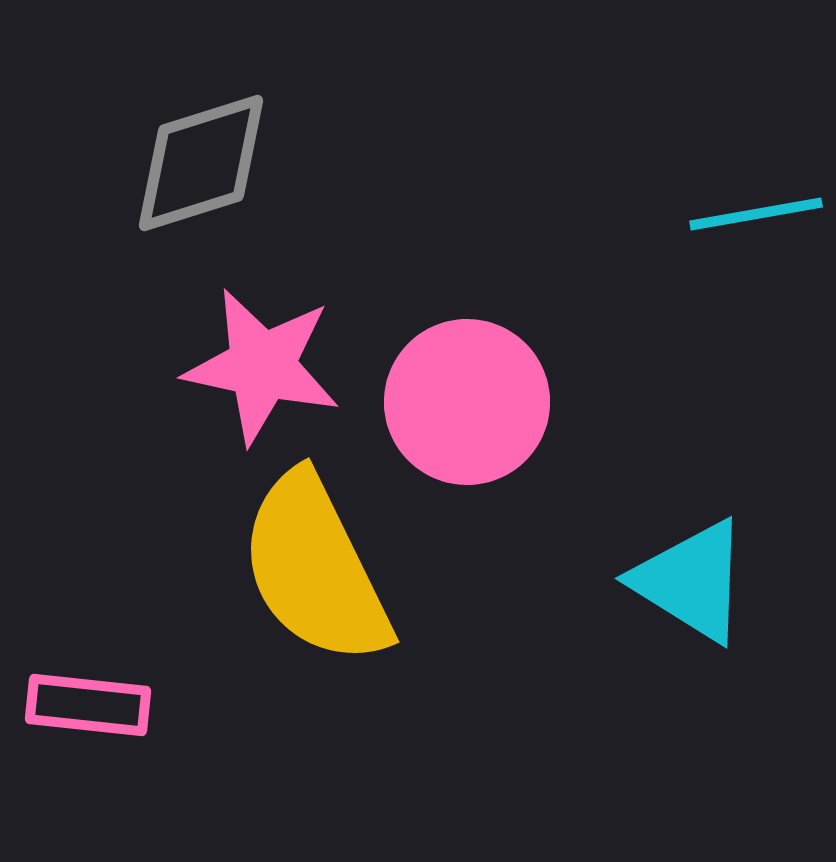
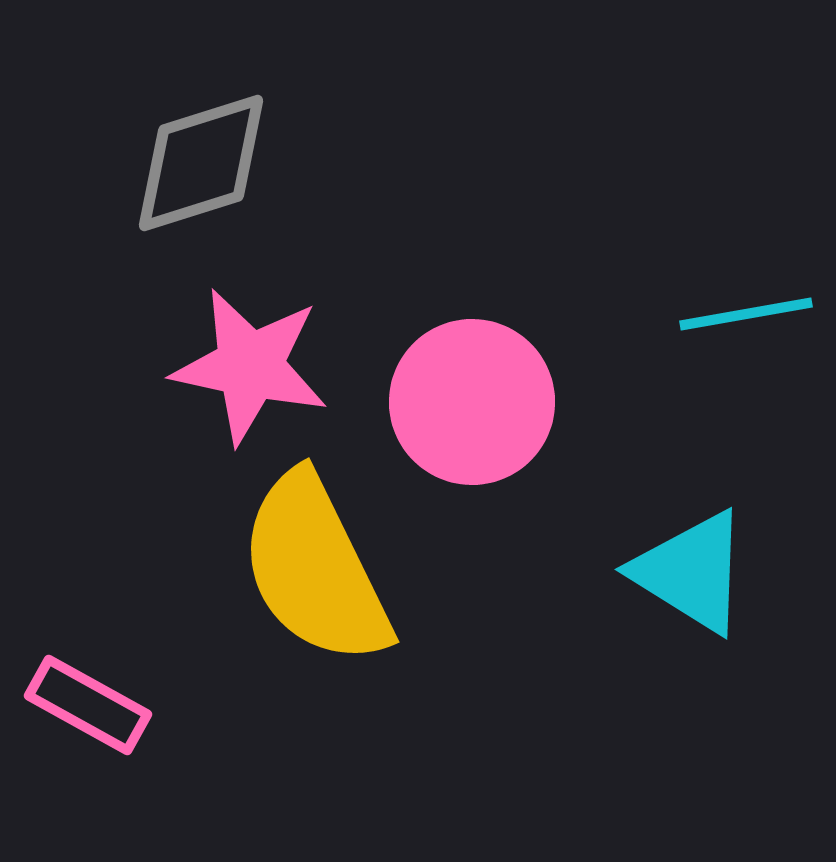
cyan line: moved 10 px left, 100 px down
pink star: moved 12 px left
pink circle: moved 5 px right
cyan triangle: moved 9 px up
pink rectangle: rotated 23 degrees clockwise
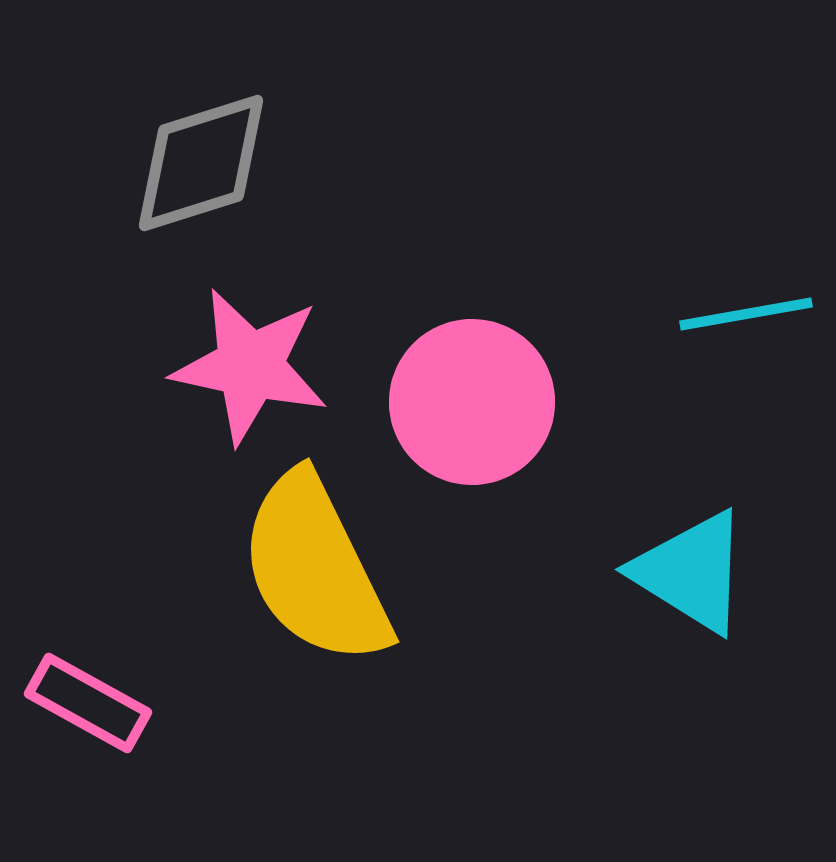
pink rectangle: moved 2 px up
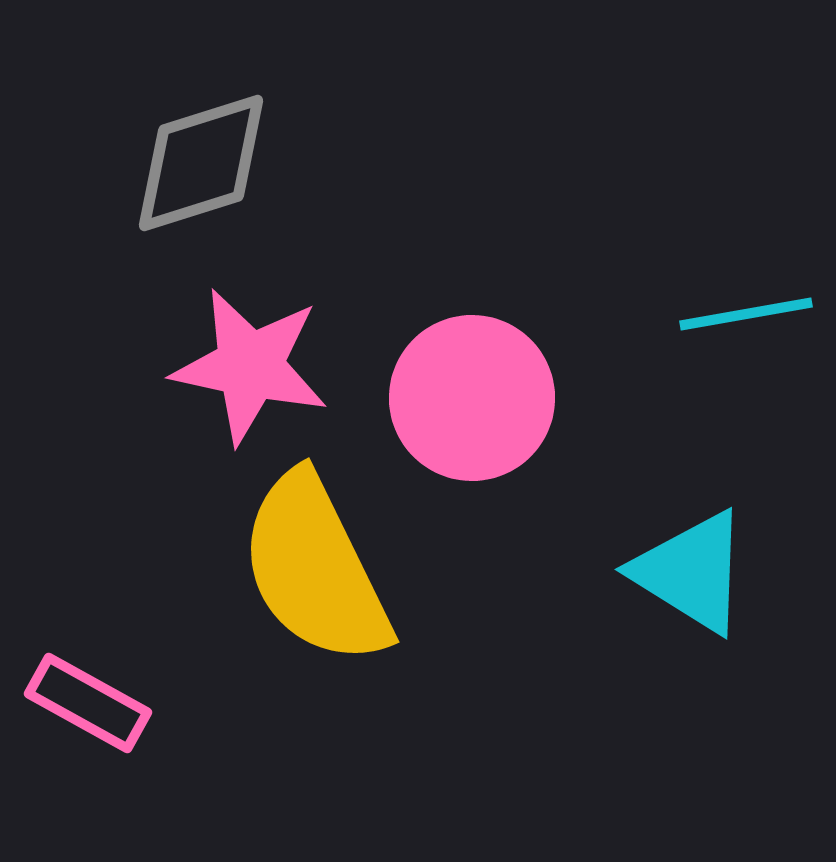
pink circle: moved 4 px up
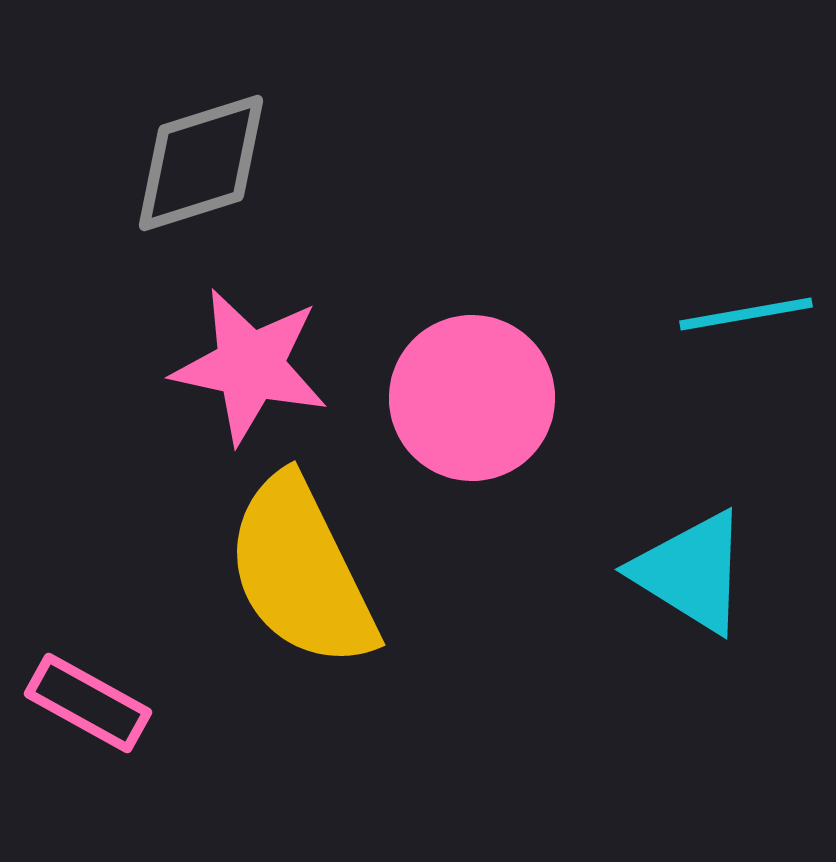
yellow semicircle: moved 14 px left, 3 px down
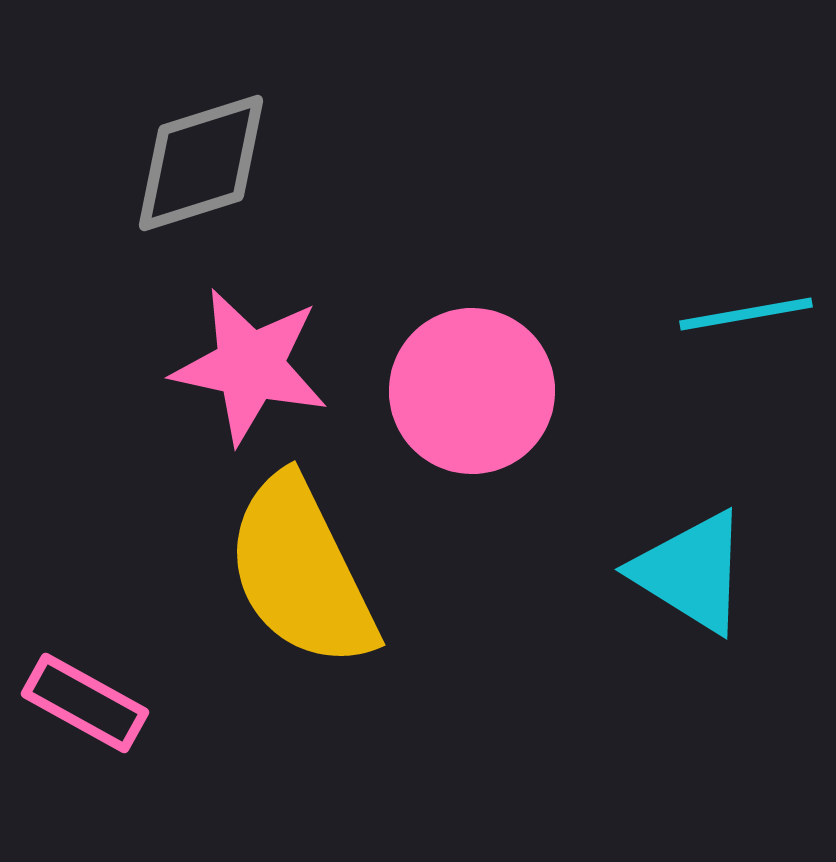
pink circle: moved 7 px up
pink rectangle: moved 3 px left
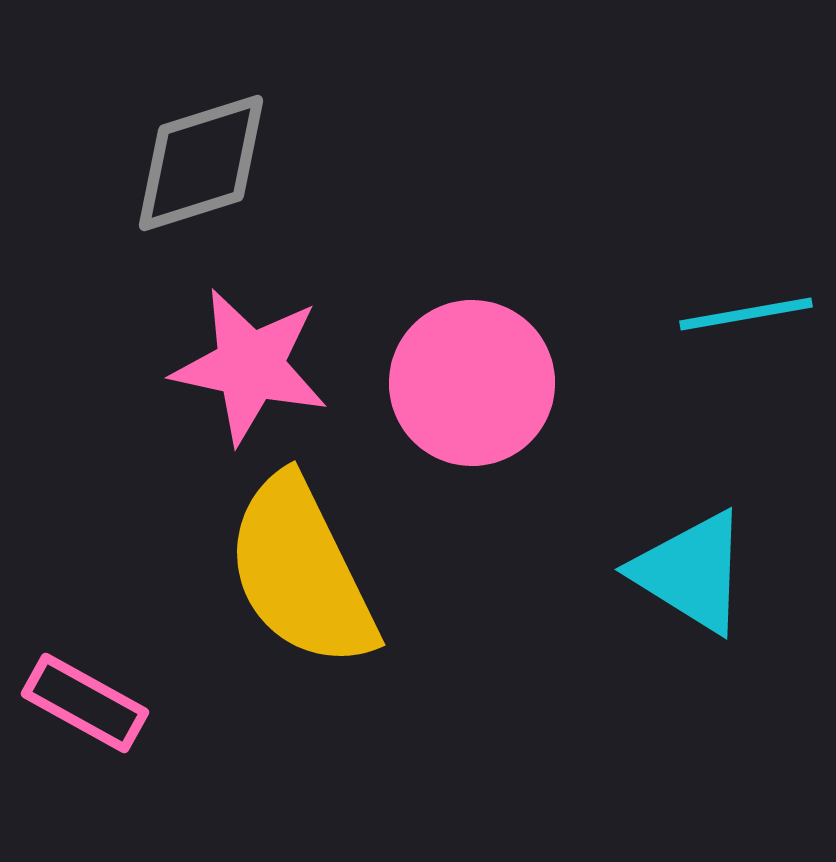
pink circle: moved 8 px up
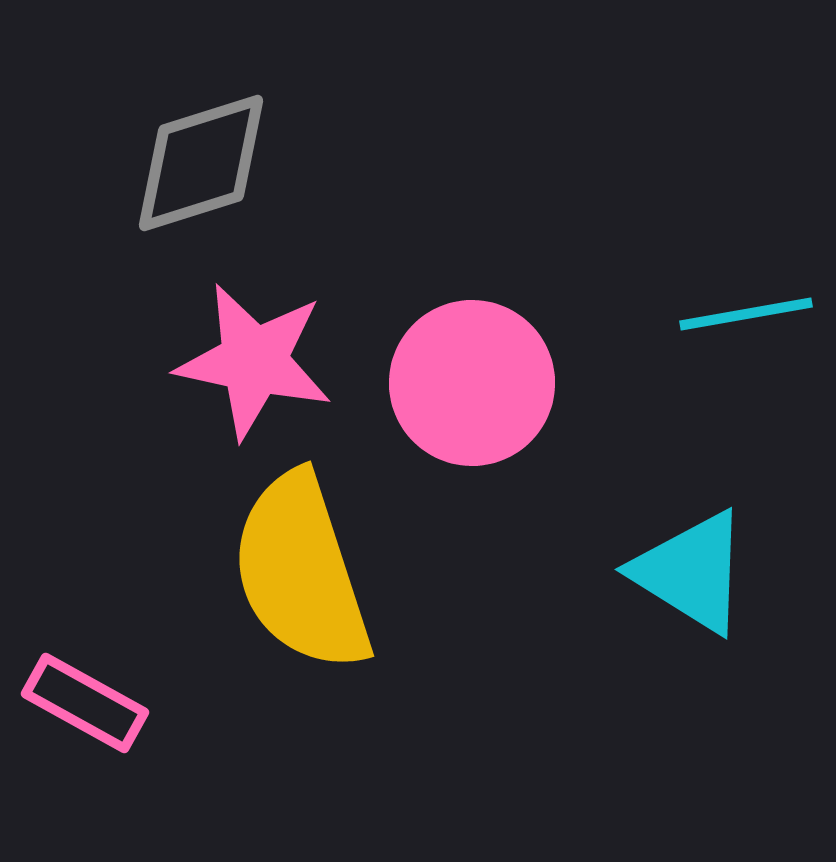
pink star: moved 4 px right, 5 px up
yellow semicircle: rotated 8 degrees clockwise
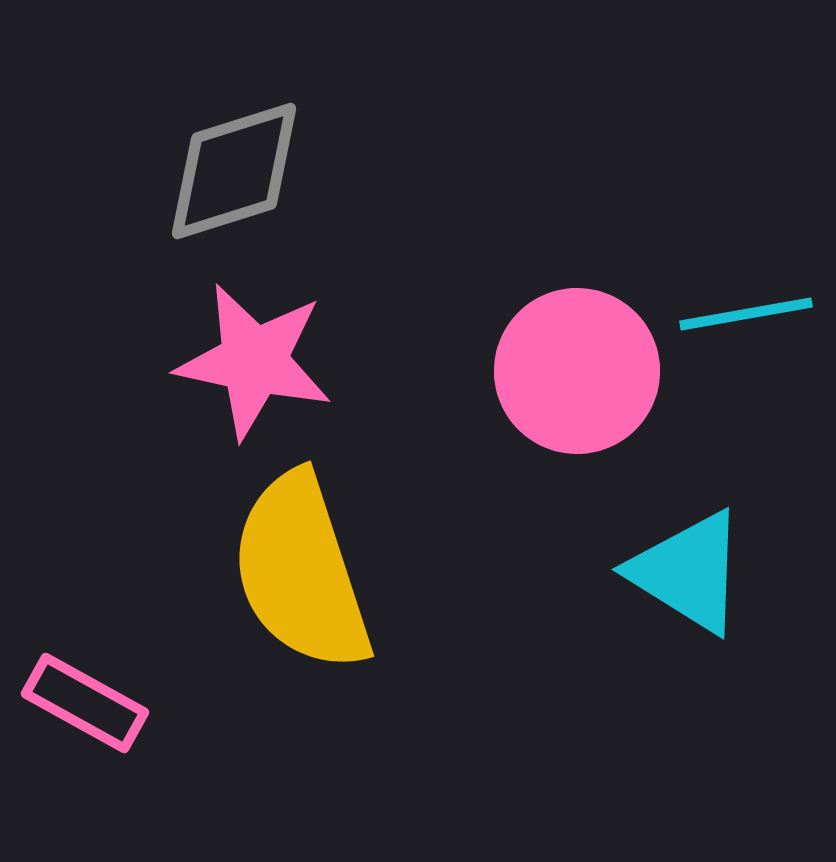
gray diamond: moved 33 px right, 8 px down
pink circle: moved 105 px right, 12 px up
cyan triangle: moved 3 px left
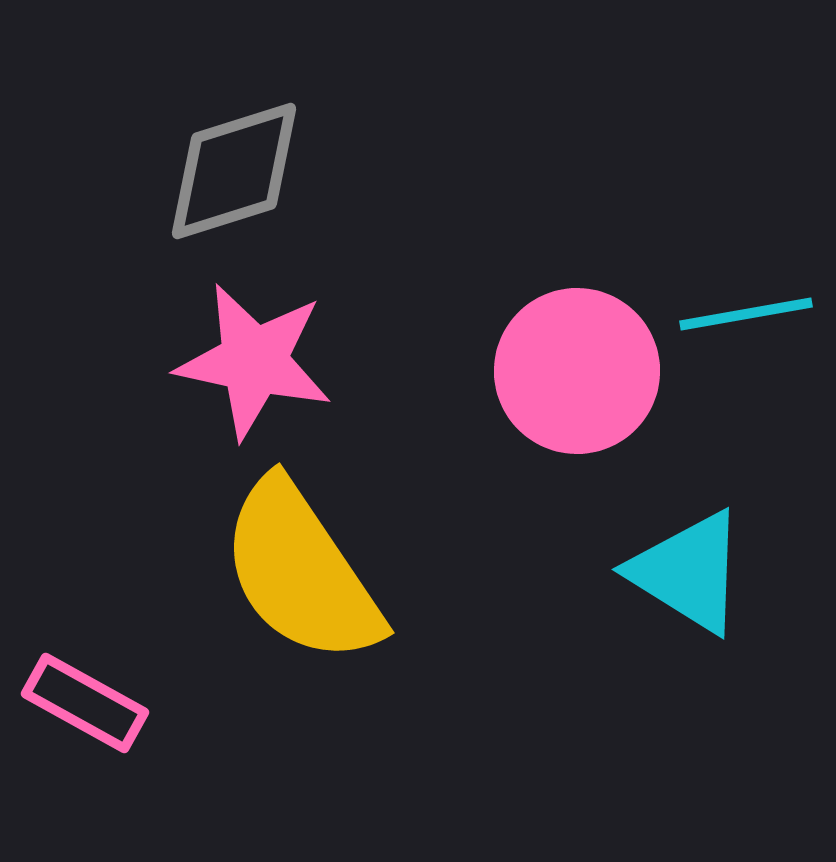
yellow semicircle: rotated 16 degrees counterclockwise
